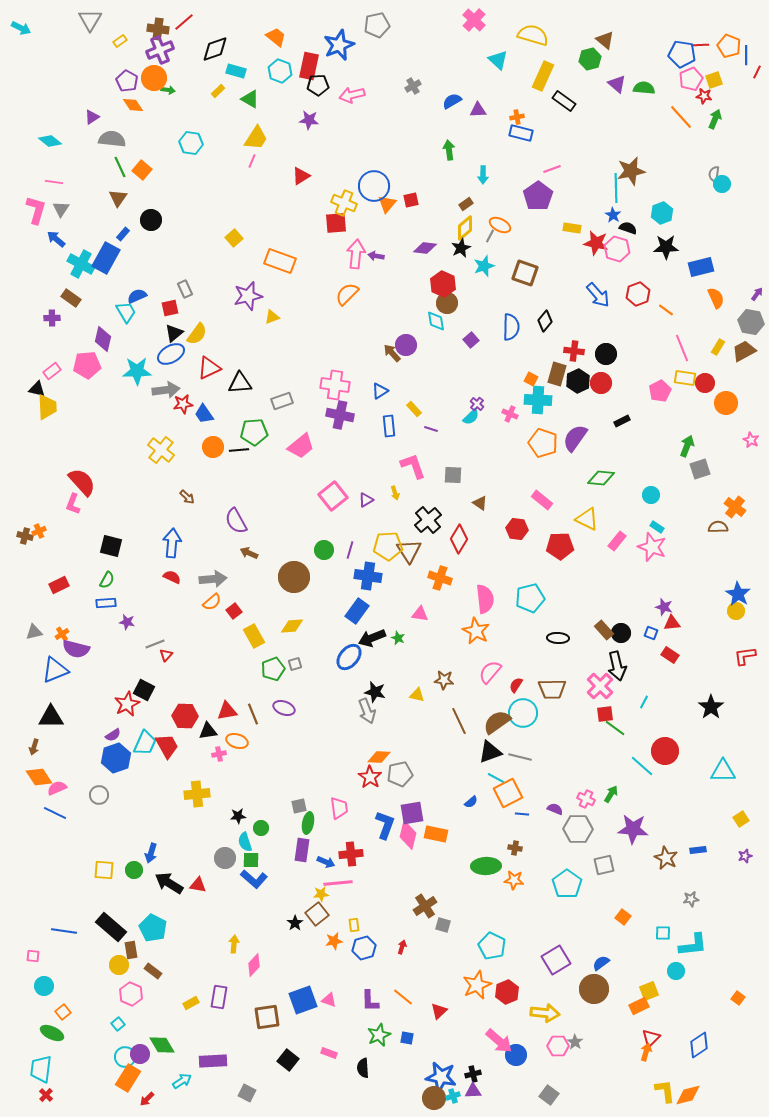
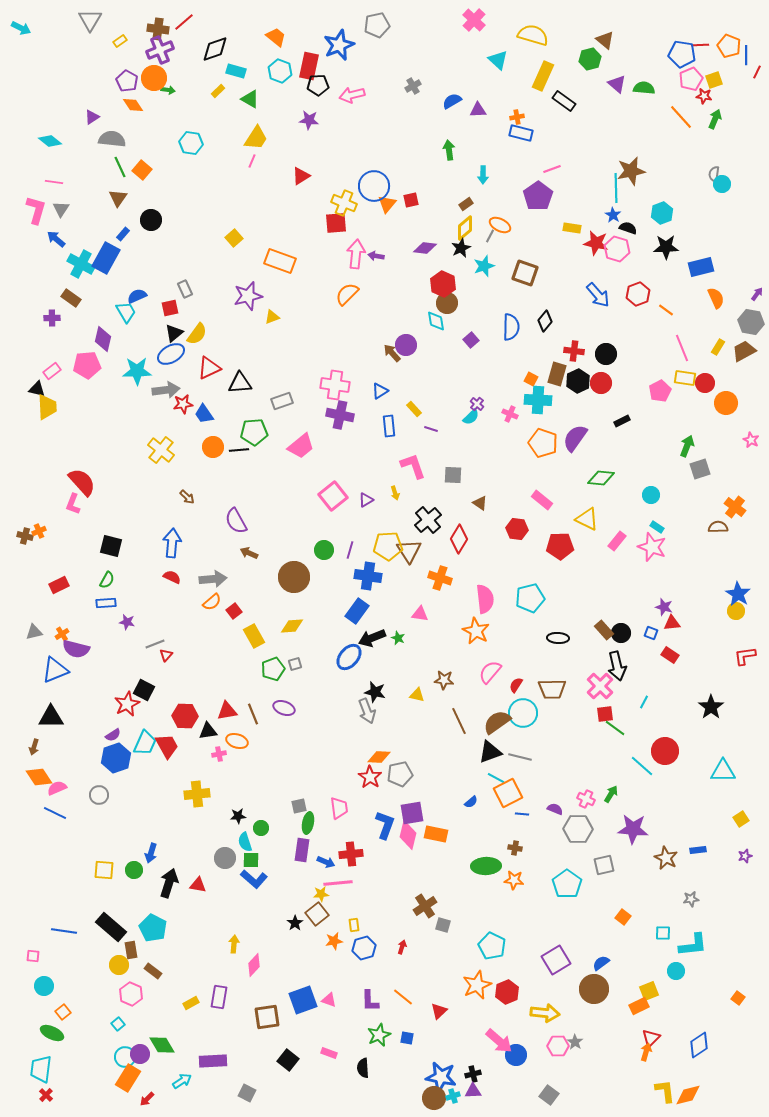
black arrow at (169, 883): rotated 76 degrees clockwise
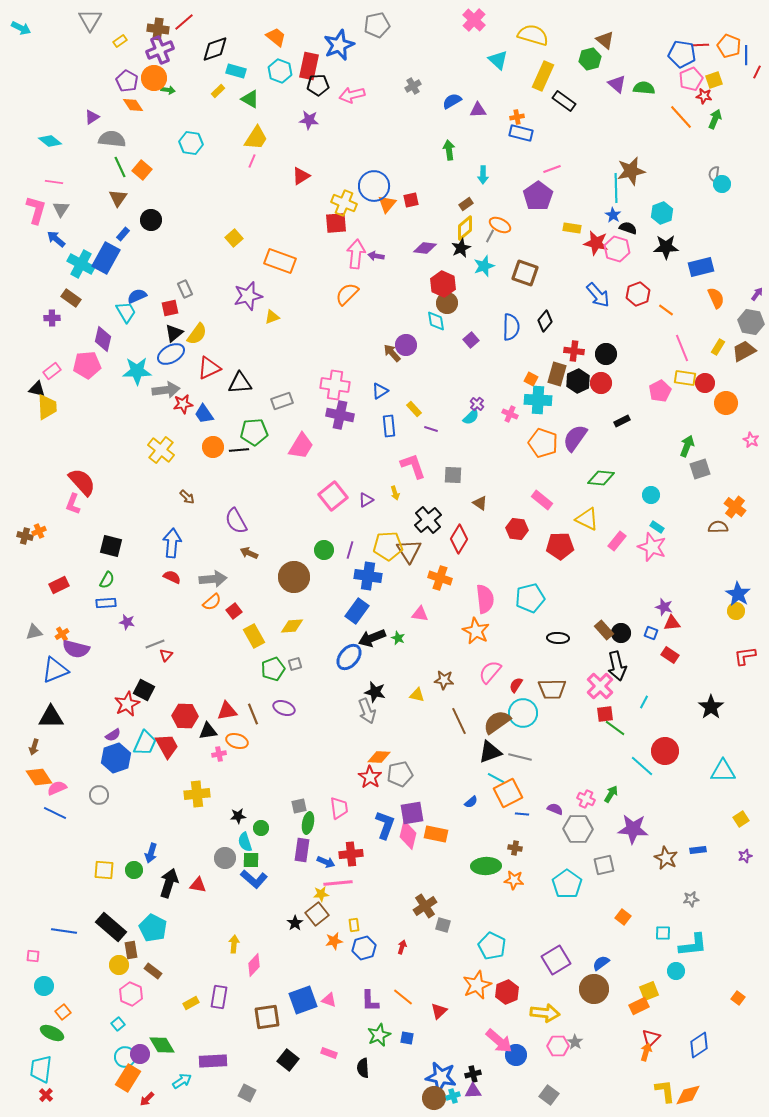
pink trapezoid at (301, 446): rotated 20 degrees counterclockwise
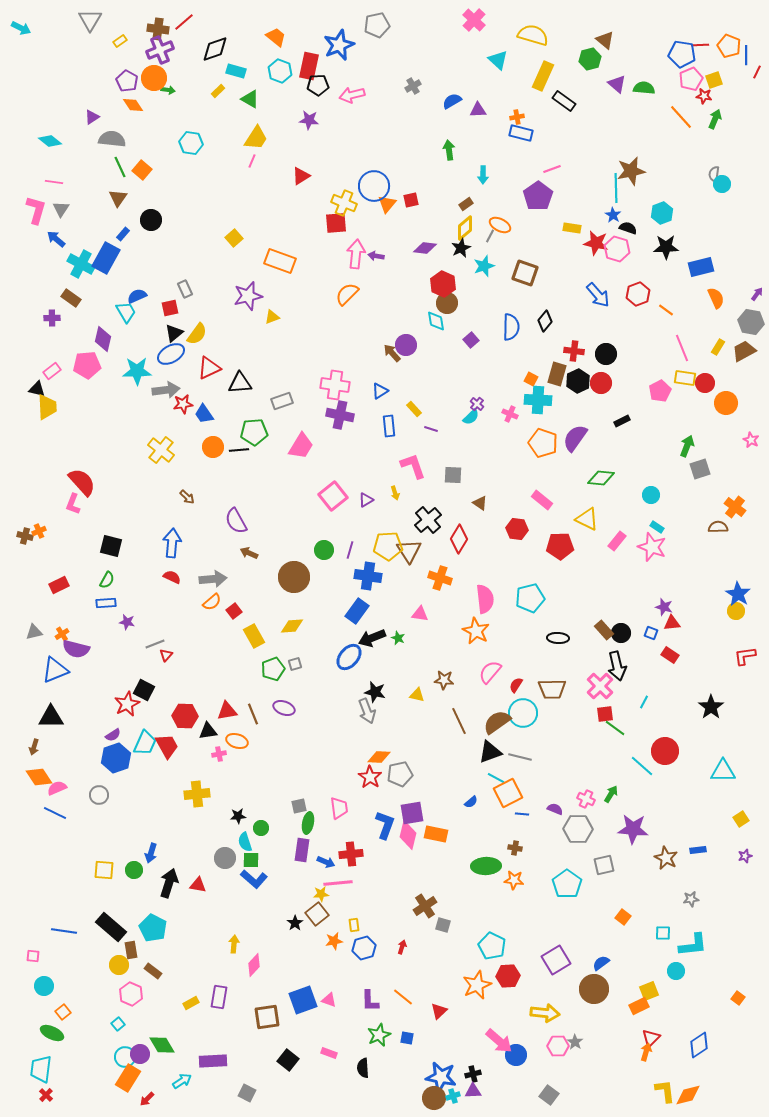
red hexagon at (507, 992): moved 1 px right, 16 px up; rotated 20 degrees clockwise
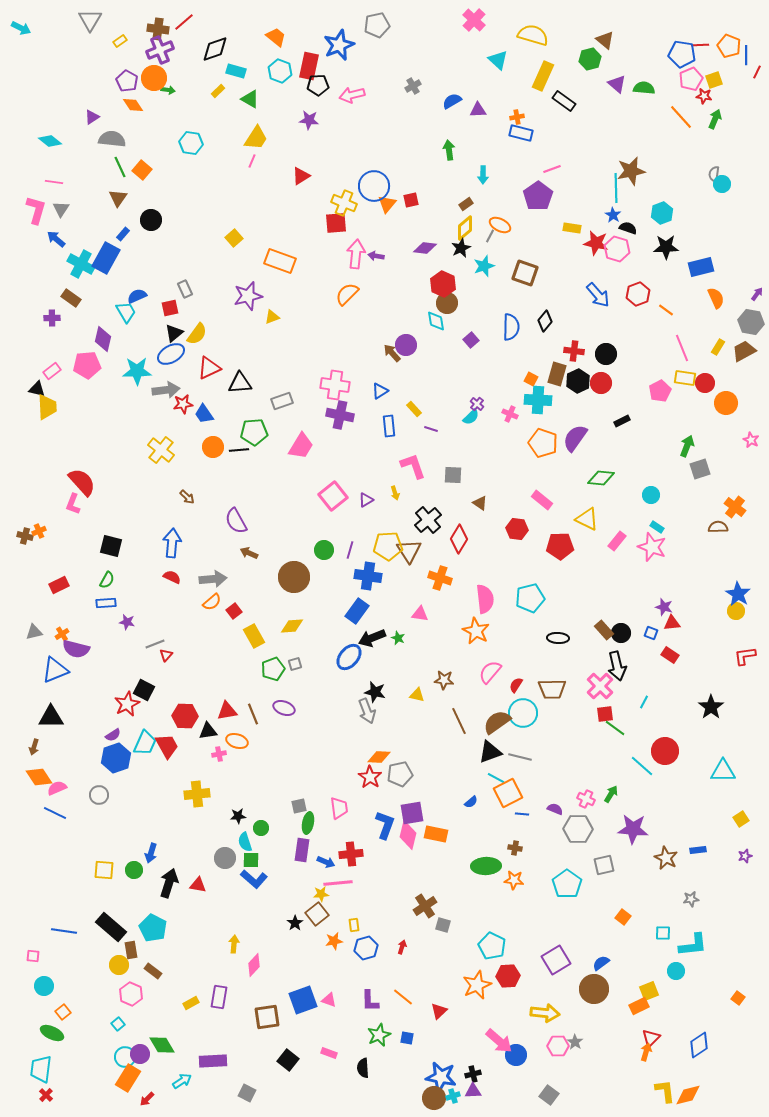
blue hexagon at (364, 948): moved 2 px right
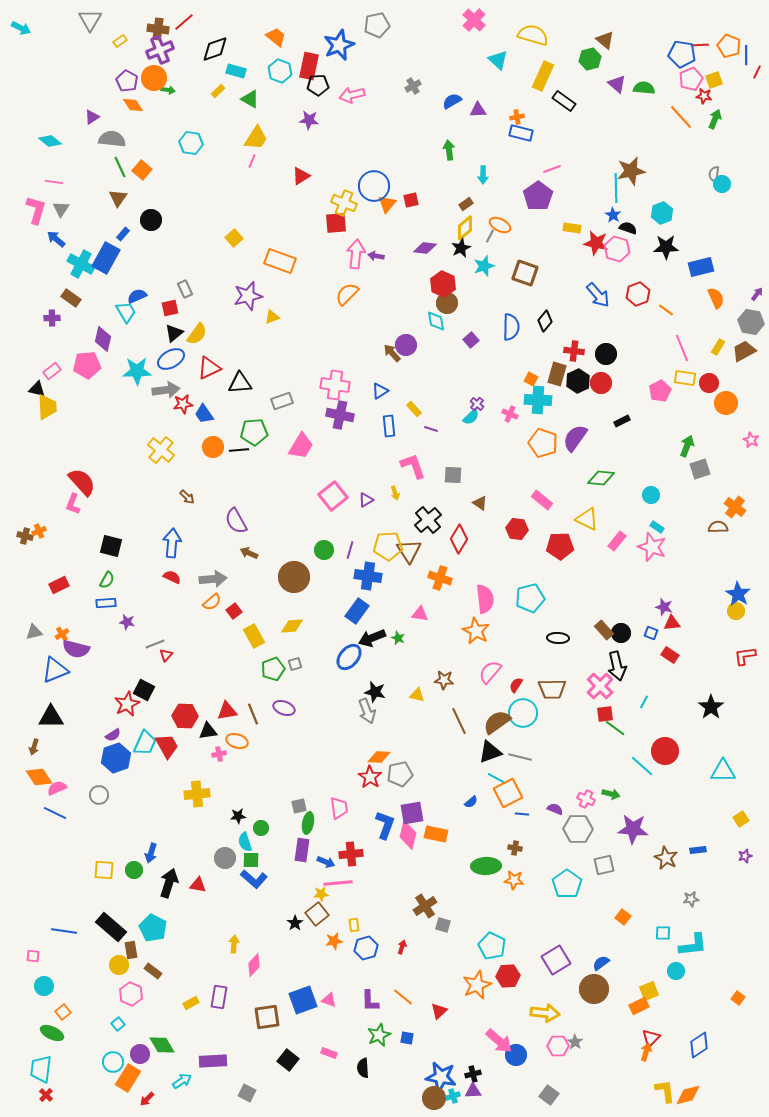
blue ellipse at (171, 354): moved 5 px down
red circle at (705, 383): moved 4 px right
green arrow at (611, 794): rotated 72 degrees clockwise
cyan circle at (125, 1057): moved 12 px left, 5 px down
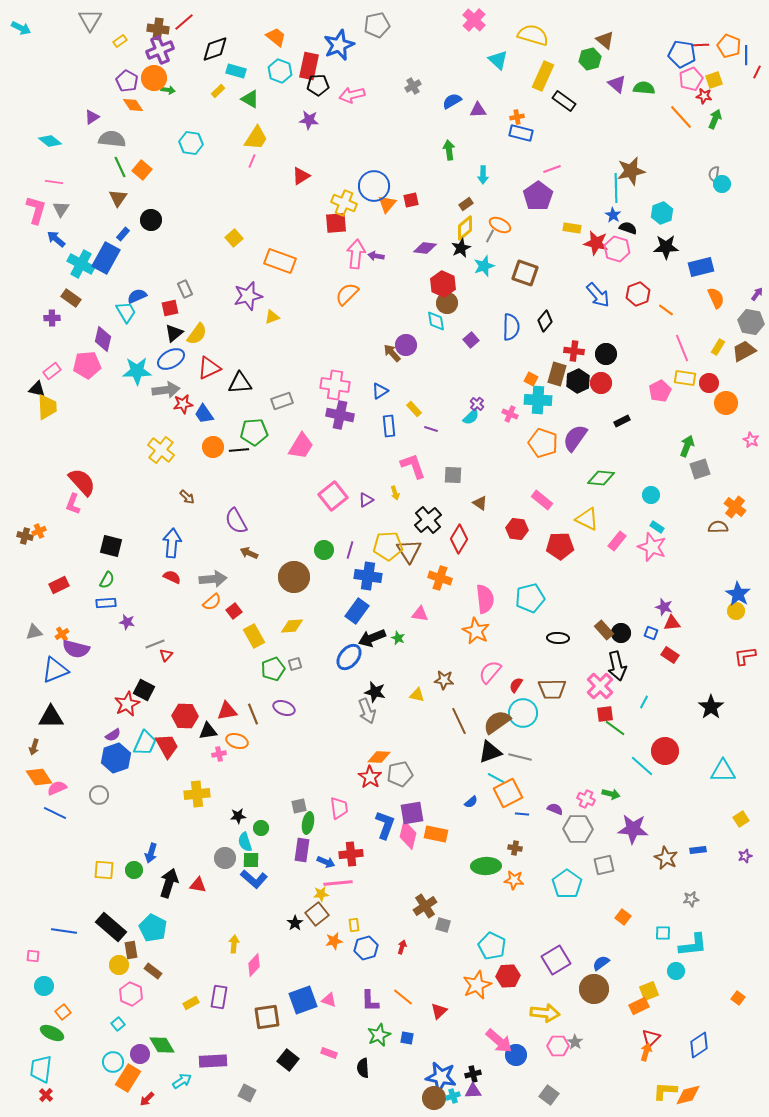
yellow L-shape at (665, 1091): rotated 80 degrees counterclockwise
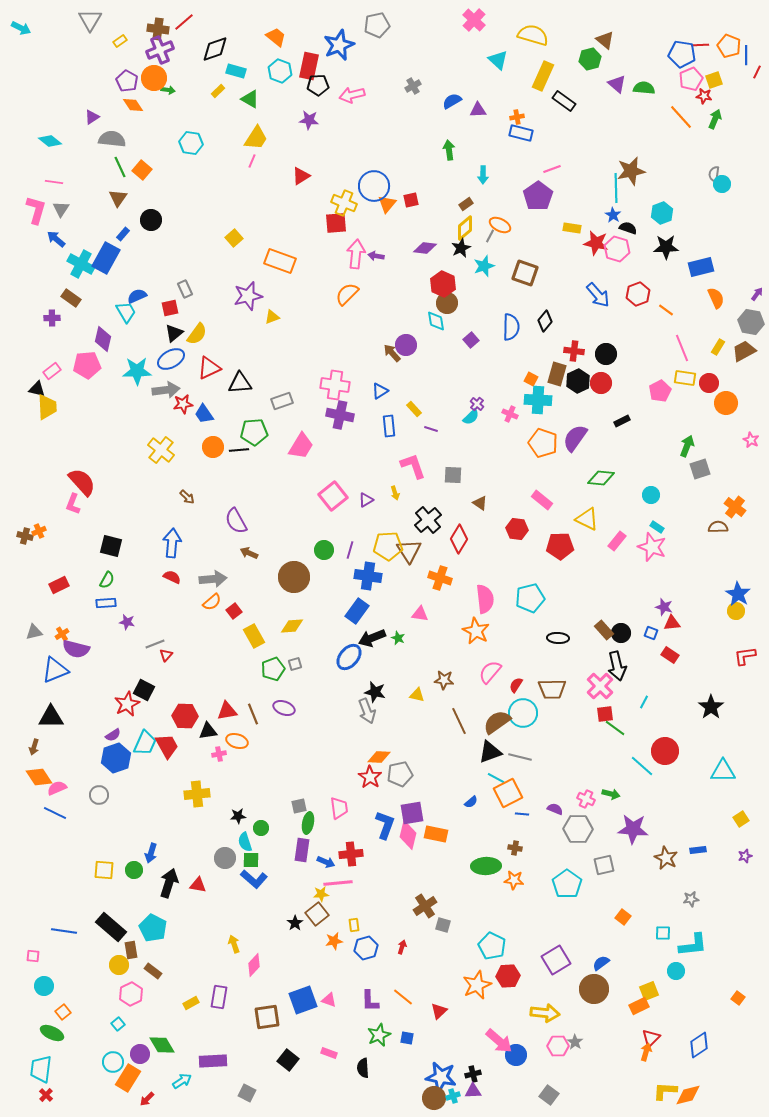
yellow arrow at (234, 944): rotated 24 degrees counterclockwise
pink hexagon at (131, 994): rotated 10 degrees clockwise
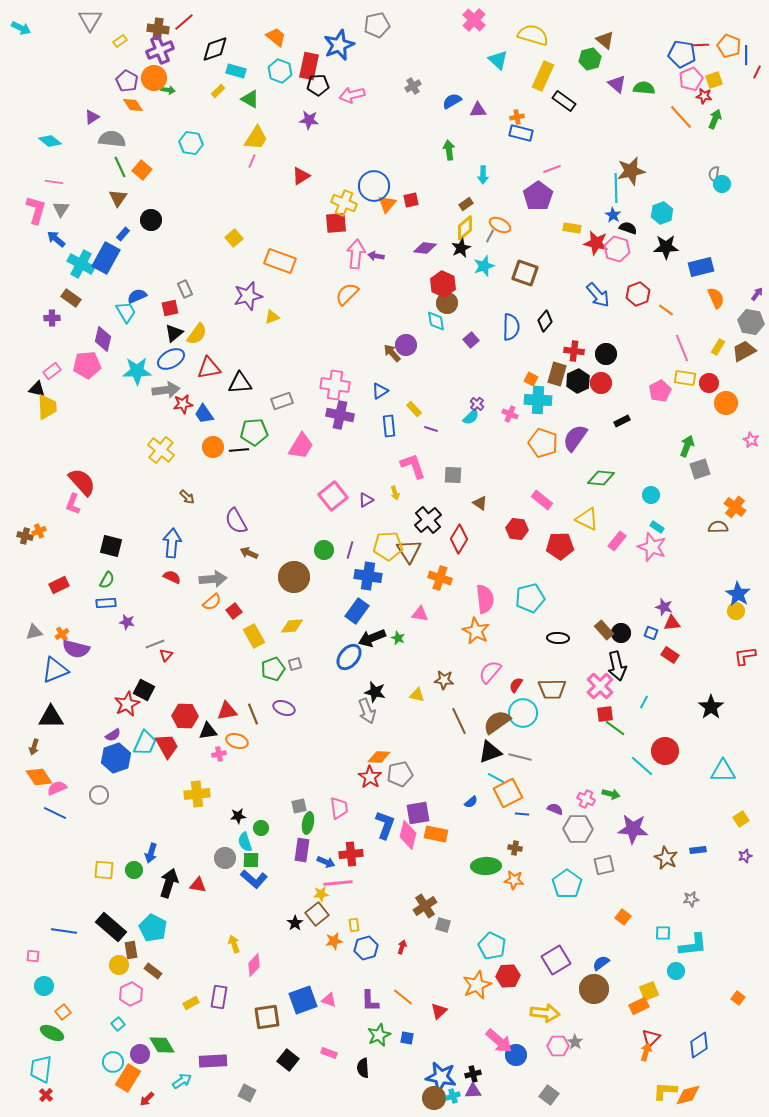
red triangle at (209, 368): rotated 15 degrees clockwise
purple square at (412, 813): moved 6 px right
